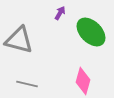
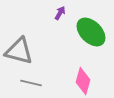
gray triangle: moved 11 px down
gray line: moved 4 px right, 1 px up
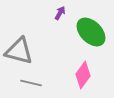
pink diamond: moved 6 px up; rotated 20 degrees clockwise
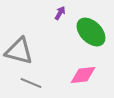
pink diamond: rotated 48 degrees clockwise
gray line: rotated 10 degrees clockwise
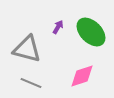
purple arrow: moved 2 px left, 14 px down
gray triangle: moved 8 px right, 2 px up
pink diamond: moved 1 px left, 1 px down; rotated 12 degrees counterclockwise
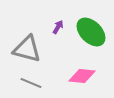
pink diamond: rotated 24 degrees clockwise
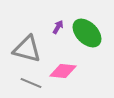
green ellipse: moved 4 px left, 1 px down
pink diamond: moved 19 px left, 5 px up
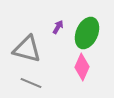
green ellipse: rotated 68 degrees clockwise
pink diamond: moved 19 px right, 4 px up; rotated 72 degrees counterclockwise
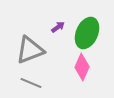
purple arrow: rotated 24 degrees clockwise
gray triangle: moved 3 px right, 1 px down; rotated 36 degrees counterclockwise
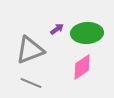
purple arrow: moved 1 px left, 2 px down
green ellipse: rotated 64 degrees clockwise
pink diamond: rotated 32 degrees clockwise
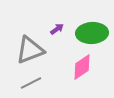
green ellipse: moved 5 px right
gray line: rotated 50 degrees counterclockwise
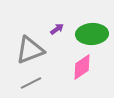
green ellipse: moved 1 px down
